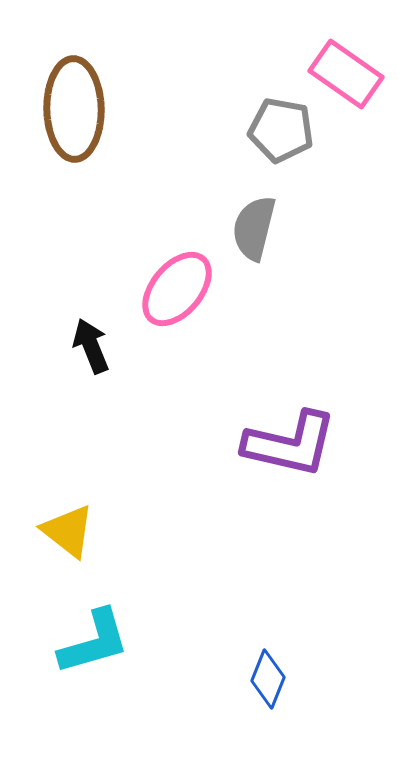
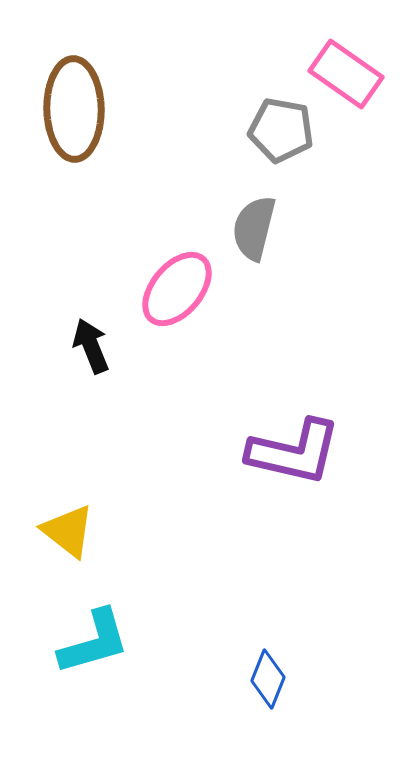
purple L-shape: moved 4 px right, 8 px down
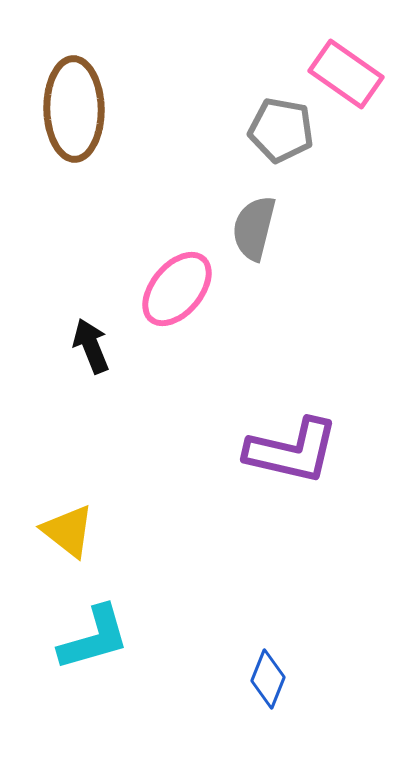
purple L-shape: moved 2 px left, 1 px up
cyan L-shape: moved 4 px up
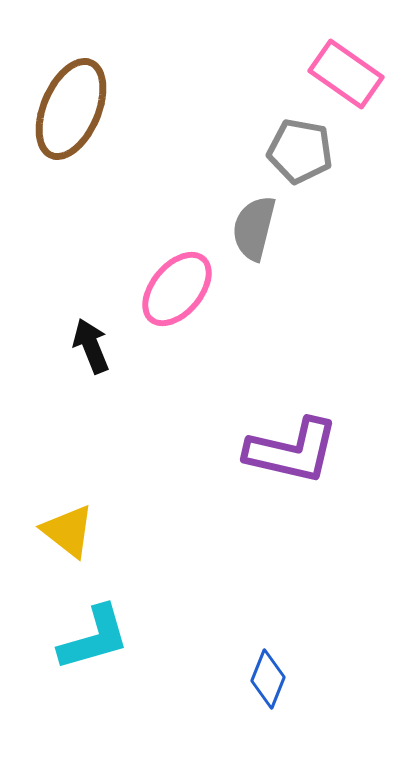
brown ellipse: moved 3 px left; rotated 24 degrees clockwise
gray pentagon: moved 19 px right, 21 px down
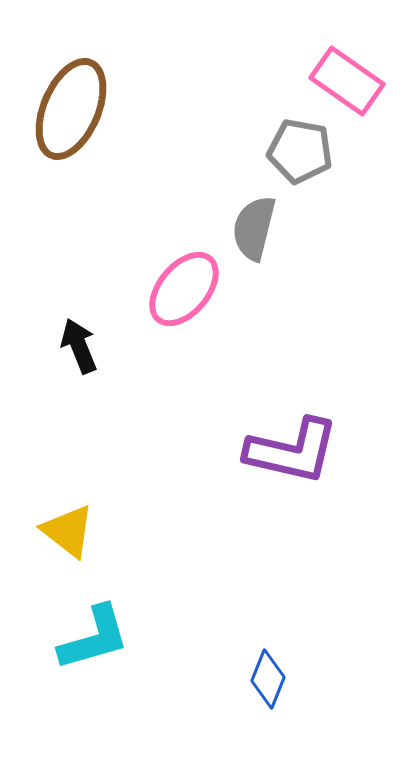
pink rectangle: moved 1 px right, 7 px down
pink ellipse: moved 7 px right
black arrow: moved 12 px left
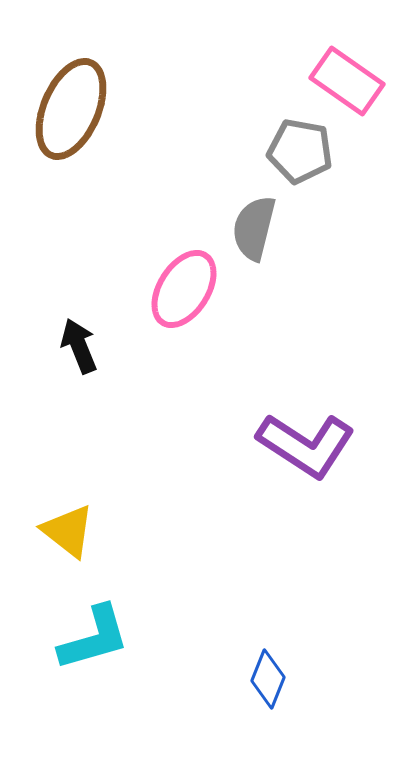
pink ellipse: rotated 8 degrees counterclockwise
purple L-shape: moved 14 px right, 6 px up; rotated 20 degrees clockwise
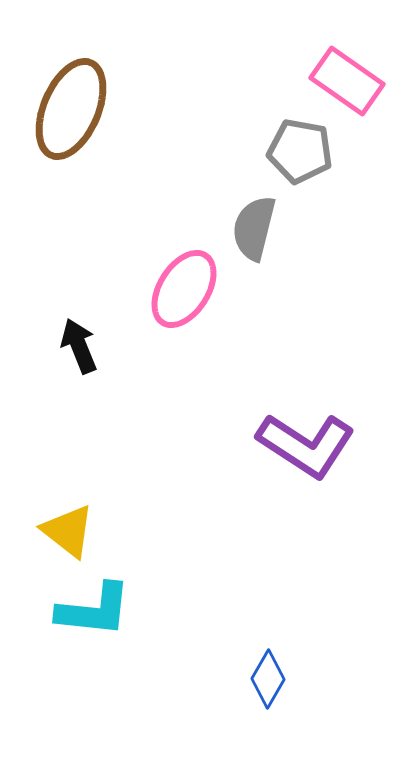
cyan L-shape: moved 28 px up; rotated 22 degrees clockwise
blue diamond: rotated 8 degrees clockwise
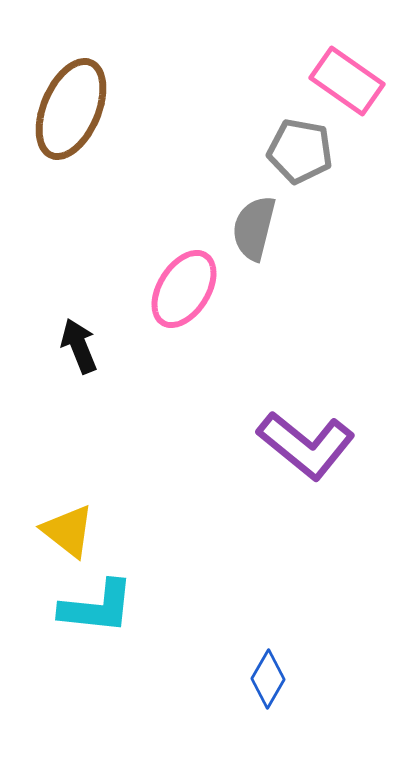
purple L-shape: rotated 6 degrees clockwise
cyan L-shape: moved 3 px right, 3 px up
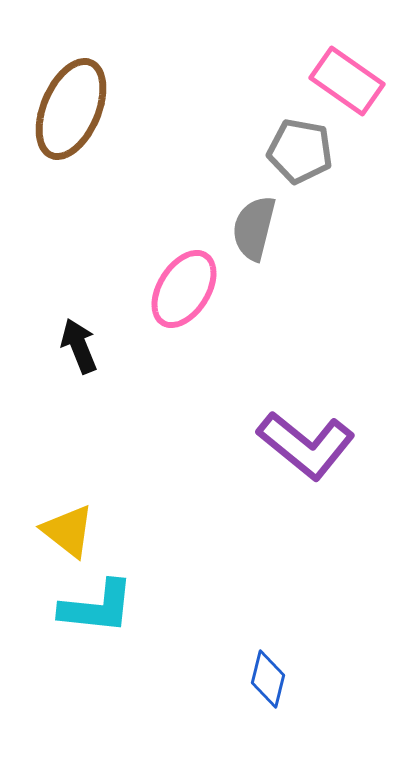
blue diamond: rotated 16 degrees counterclockwise
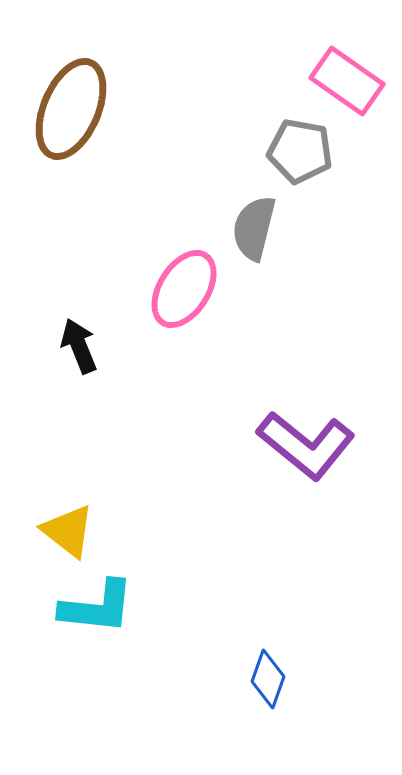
blue diamond: rotated 6 degrees clockwise
